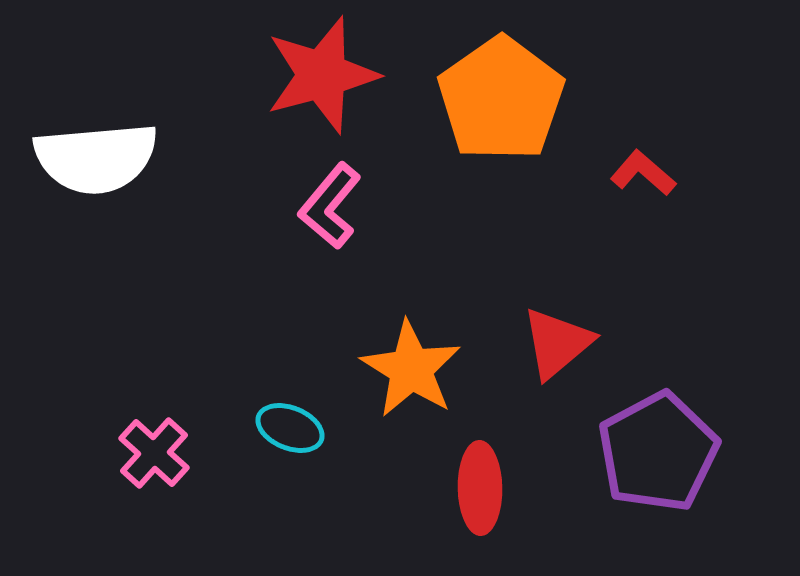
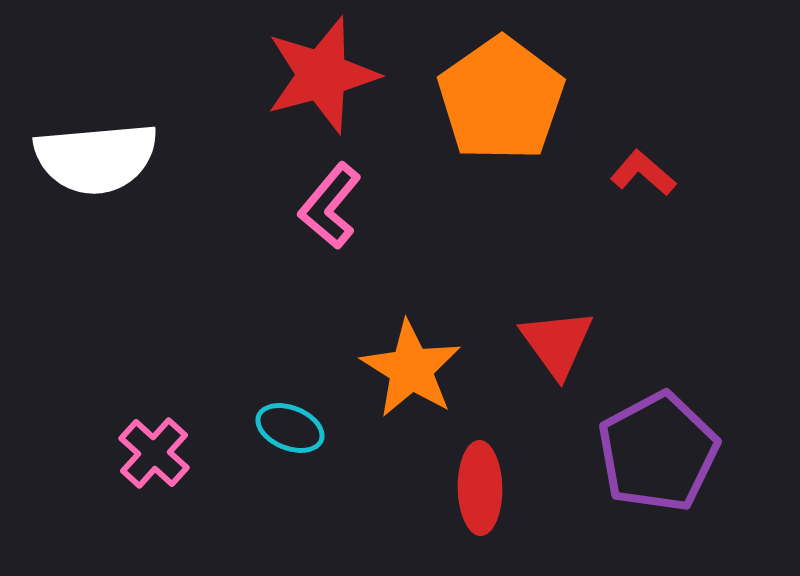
red triangle: rotated 26 degrees counterclockwise
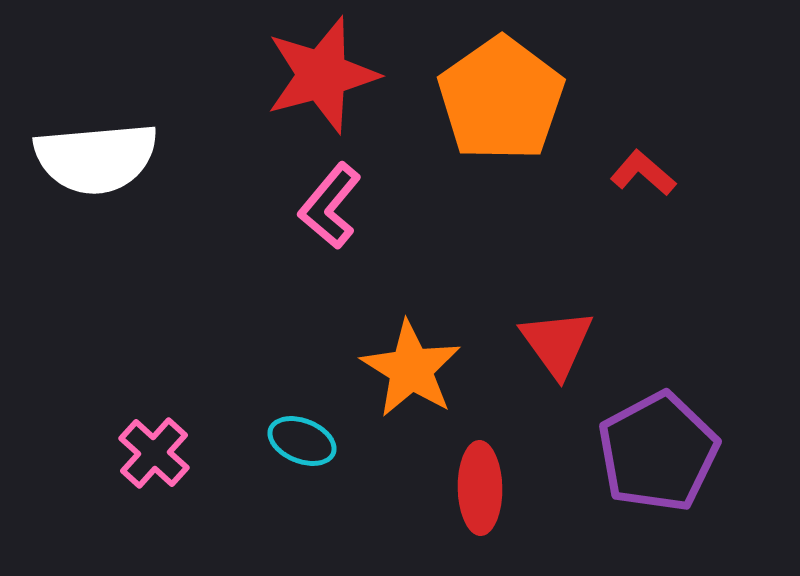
cyan ellipse: moved 12 px right, 13 px down
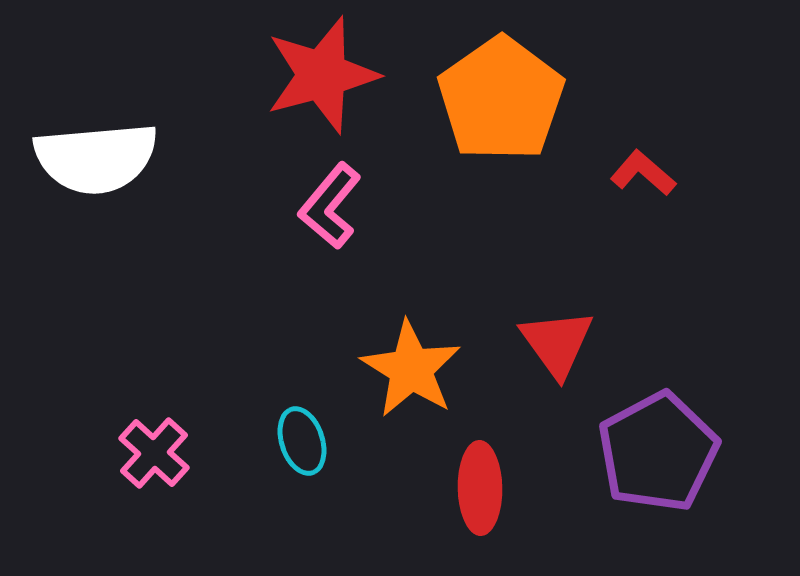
cyan ellipse: rotated 50 degrees clockwise
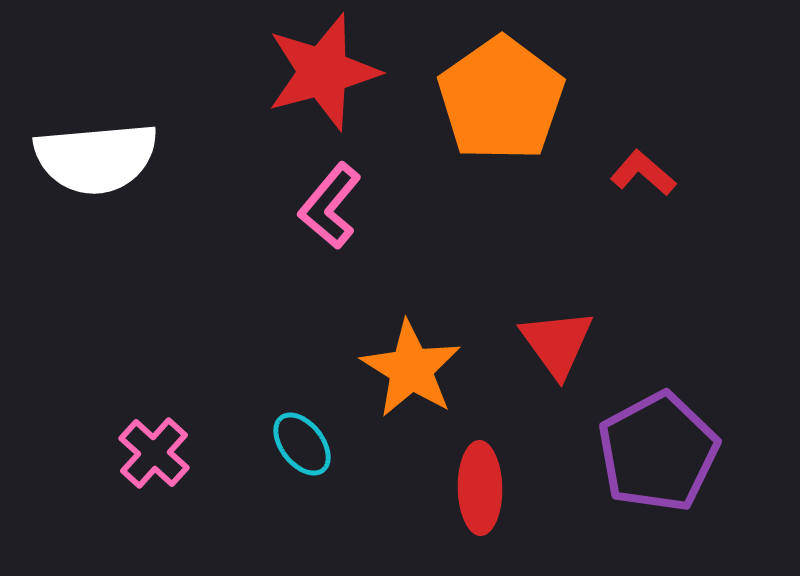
red star: moved 1 px right, 3 px up
cyan ellipse: moved 3 px down; rotated 20 degrees counterclockwise
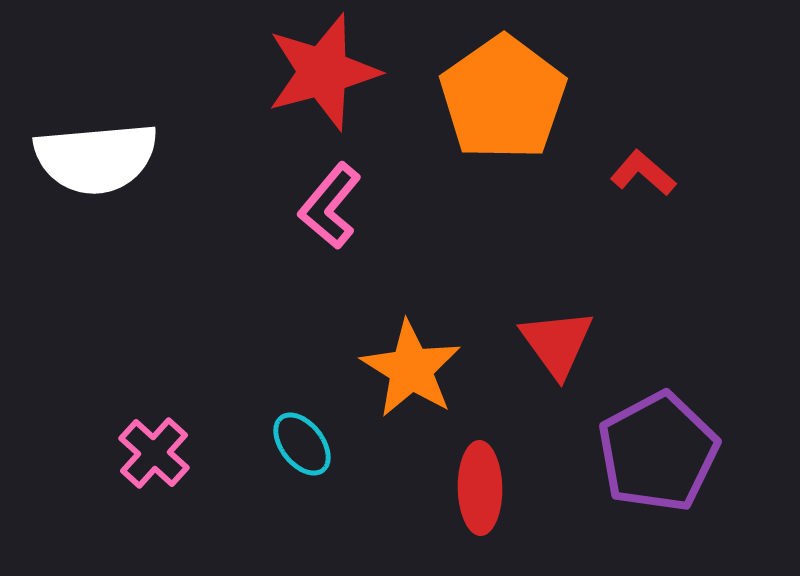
orange pentagon: moved 2 px right, 1 px up
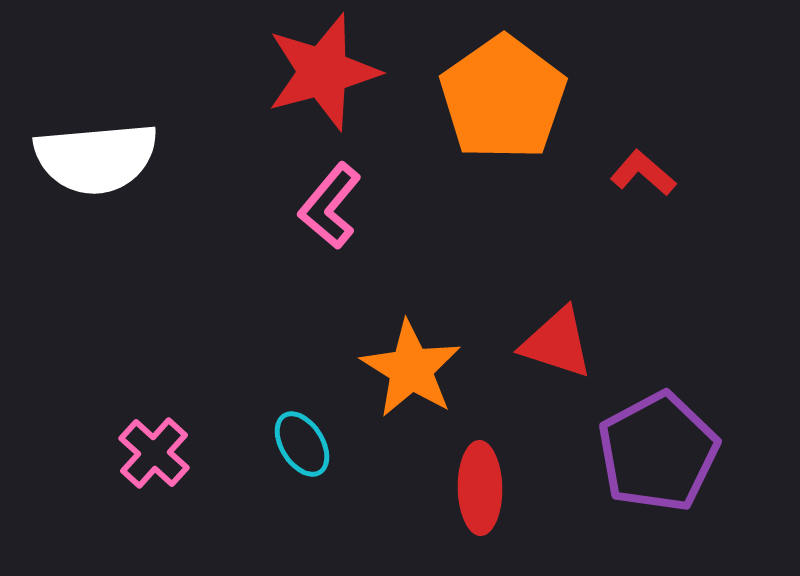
red triangle: rotated 36 degrees counterclockwise
cyan ellipse: rotated 6 degrees clockwise
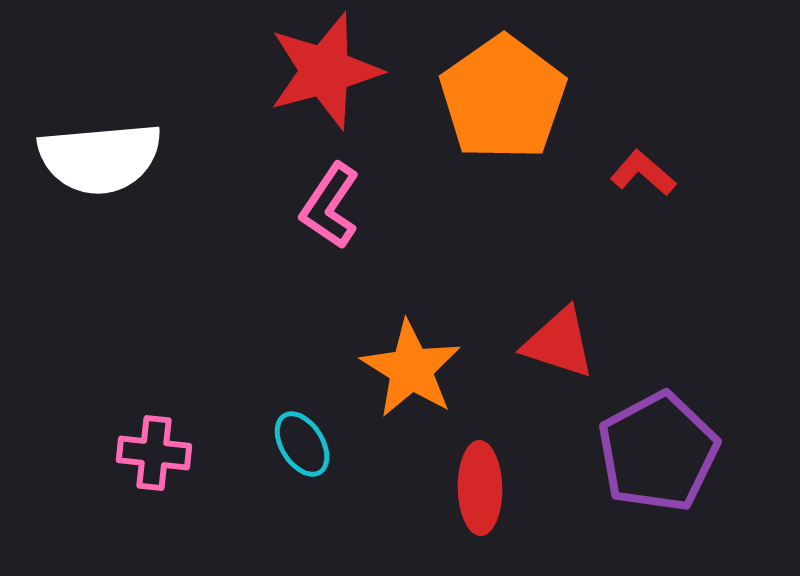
red star: moved 2 px right, 1 px up
white semicircle: moved 4 px right
pink L-shape: rotated 6 degrees counterclockwise
red triangle: moved 2 px right
pink cross: rotated 36 degrees counterclockwise
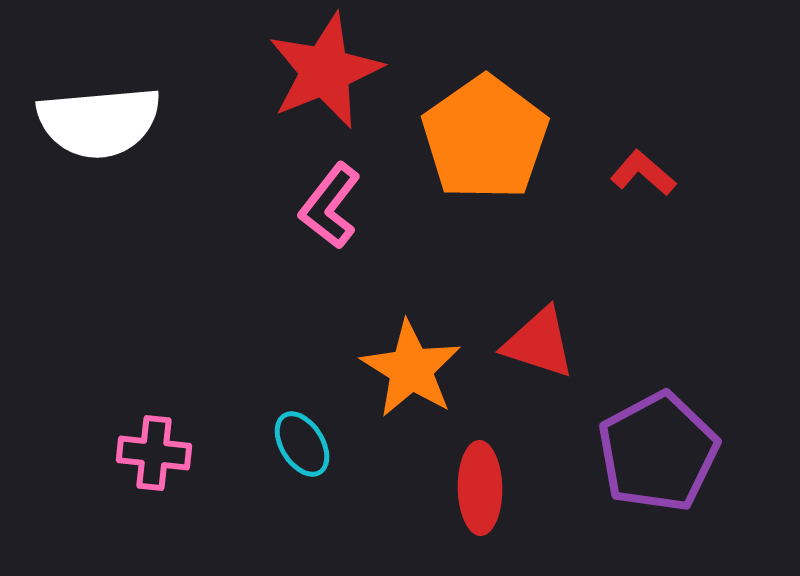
red star: rotated 7 degrees counterclockwise
orange pentagon: moved 18 px left, 40 px down
white semicircle: moved 1 px left, 36 px up
pink L-shape: rotated 4 degrees clockwise
red triangle: moved 20 px left
